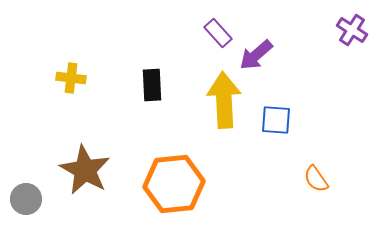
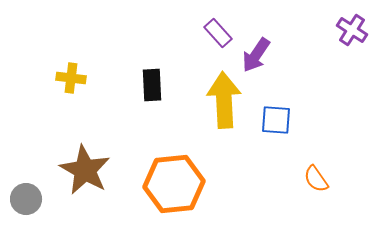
purple arrow: rotated 15 degrees counterclockwise
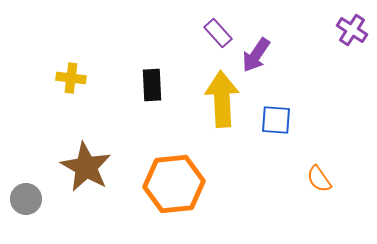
yellow arrow: moved 2 px left, 1 px up
brown star: moved 1 px right, 3 px up
orange semicircle: moved 3 px right
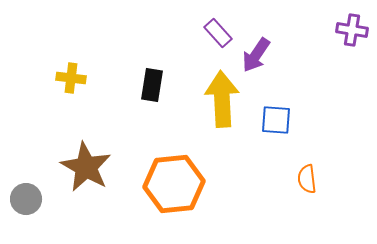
purple cross: rotated 24 degrees counterclockwise
black rectangle: rotated 12 degrees clockwise
orange semicircle: moved 12 px left; rotated 28 degrees clockwise
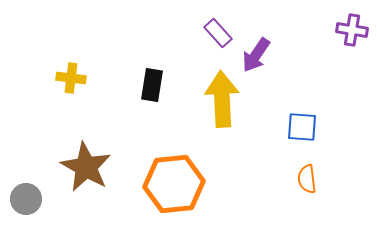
blue square: moved 26 px right, 7 px down
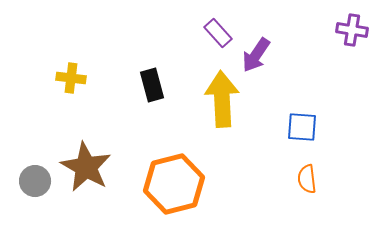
black rectangle: rotated 24 degrees counterclockwise
orange hexagon: rotated 8 degrees counterclockwise
gray circle: moved 9 px right, 18 px up
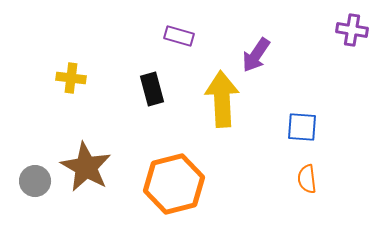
purple rectangle: moved 39 px left, 3 px down; rotated 32 degrees counterclockwise
black rectangle: moved 4 px down
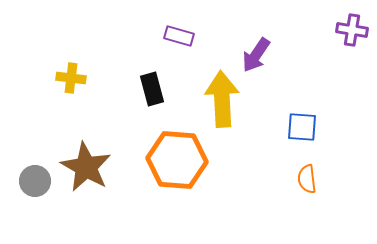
orange hexagon: moved 3 px right, 24 px up; rotated 18 degrees clockwise
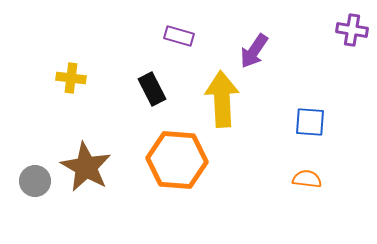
purple arrow: moved 2 px left, 4 px up
black rectangle: rotated 12 degrees counterclockwise
blue square: moved 8 px right, 5 px up
orange semicircle: rotated 104 degrees clockwise
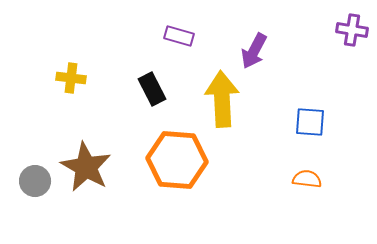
purple arrow: rotated 6 degrees counterclockwise
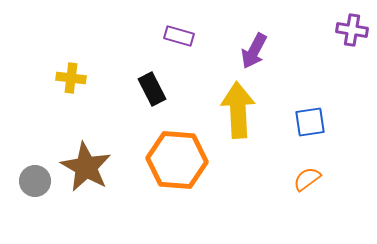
yellow arrow: moved 16 px right, 11 px down
blue square: rotated 12 degrees counterclockwise
orange semicircle: rotated 44 degrees counterclockwise
